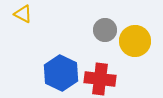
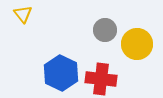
yellow triangle: rotated 24 degrees clockwise
yellow circle: moved 2 px right, 3 px down
red cross: moved 1 px right
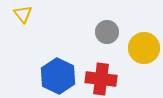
gray circle: moved 2 px right, 2 px down
yellow circle: moved 7 px right, 4 px down
blue hexagon: moved 3 px left, 3 px down
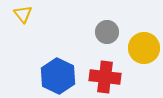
red cross: moved 4 px right, 2 px up
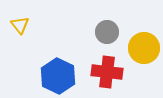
yellow triangle: moved 3 px left, 11 px down
red cross: moved 2 px right, 5 px up
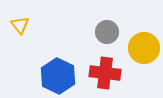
red cross: moved 2 px left, 1 px down
